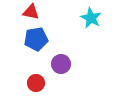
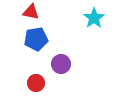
cyan star: moved 3 px right; rotated 10 degrees clockwise
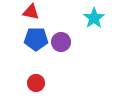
blue pentagon: rotated 10 degrees clockwise
purple circle: moved 22 px up
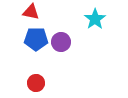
cyan star: moved 1 px right, 1 px down
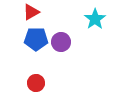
red triangle: rotated 42 degrees counterclockwise
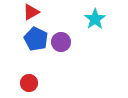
blue pentagon: rotated 25 degrees clockwise
red circle: moved 7 px left
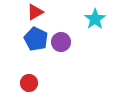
red triangle: moved 4 px right
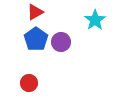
cyan star: moved 1 px down
blue pentagon: rotated 10 degrees clockwise
